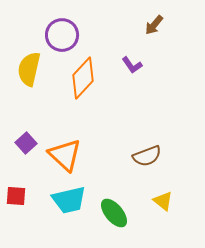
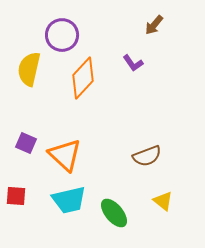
purple L-shape: moved 1 px right, 2 px up
purple square: rotated 25 degrees counterclockwise
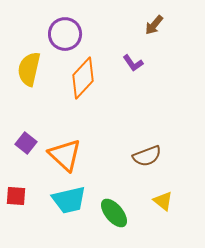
purple circle: moved 3 px right, 1 px up
purple square: rotated 15 degrees clockwise
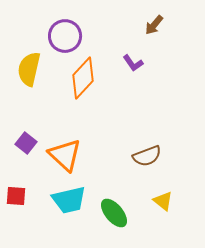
purple circle: moved 2 px down
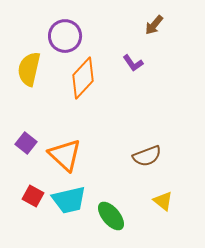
red square: moved 17 px right; rotated 25 degrees clockwise
green ellipse: moved 3 px left, 3 px down
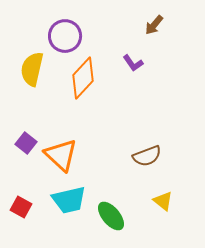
yellow semicircle: moved 3 px right
orange triangle: moved 4 px left
red square: moved 12 px left, 11 px down
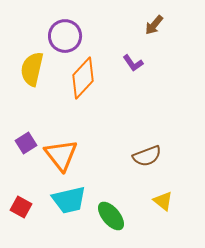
purple square: rotated 20 degrees clockwise
orange triangle: rotated 9 degrees clockwise
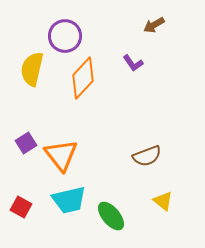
brown arrow: rotated 20 degrees clockwise
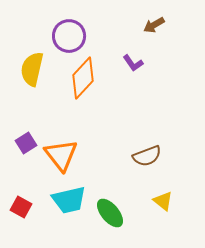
purple circle: moved 4 px right
green ellipse: moved 1 px left, 3 px up
